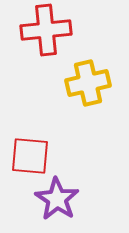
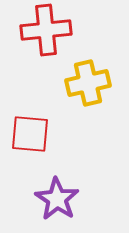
red square: moved 22 px up
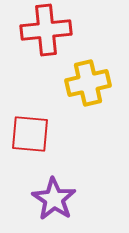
purple star: moved 3 px left
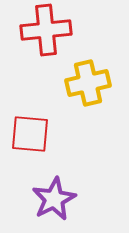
purple star: rotated 12 degrees clockwise
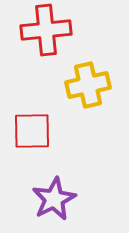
yellow cross: moved 2 px down
red square: moved 2 px right, 3 px up; rotated 6 degrees counterclockwise
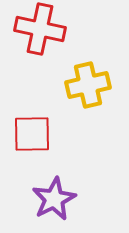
red cross: moved 6 px left, 1 px up; rotated 18 degrees clockwise
red square: moved 3 px down
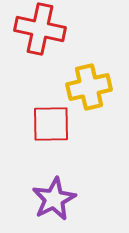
yellow cross: moved 1 px right, 2 px down
red square: moved 19 px right, 10 px up
